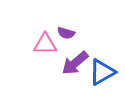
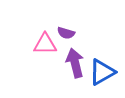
purple arrow: rotated 116 degrees clockwise
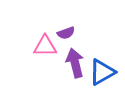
purple semicircle: rotated 36 degrees counterclockwise
pink triangle: moved 2 px down
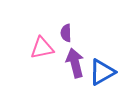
purple semicircle: rotated 108 degrees clockwise
pink triangle: moved 3 px left, 2 px down; rotated 10 degrees counterclockwise
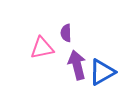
purple arrow: moved 2 px right, 2 px down
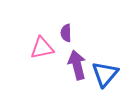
blue triangle: moved 3 px right, 2 px down; rotated 20 degrees counterclockwise
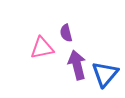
purple semicircle: rotated 12 degrees counterclockwise
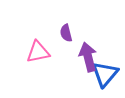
pink triangle: moved 4 px left, 4 px down
purple arrow: moved 11 px right, 8 px up
